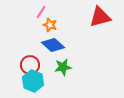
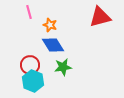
pink line: moved 12 px left; rotated 48 degrees counterclockwise
blue diamond: rotated 15 degrees clockwise
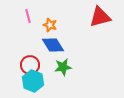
pink line: moved 1 px left, 4 px down
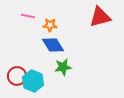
pink line: rotated 64 degrees counterclockwise
orange star: rotated 16 degrees counterclockwise
red circle: moved 13 px left, 11 px down
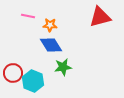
blue diamond: moved 2 px left
red circle: moved 4 px left, 3 px up
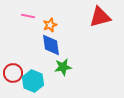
orange star: rotated 24 degrees counterclockwise
blue diamond: rotated 25 degrees clockwise
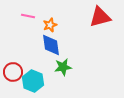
red circle: moved 1 px up
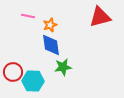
cyan hexagon: rotated 20 degrees counterclockwise
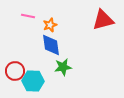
red triangle: moved 3 px right, 3 px down
red circle: moved 2 px right, 1 px up
